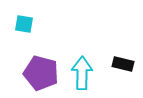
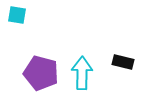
cyan square: moved 7 px left, 9 px up
black rectangle: moved 2 px up
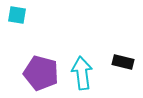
cyan arrow: rotated 8 degrees counterclockwise
